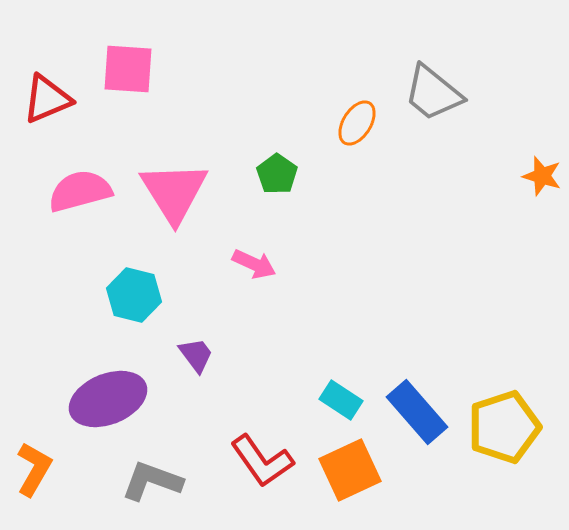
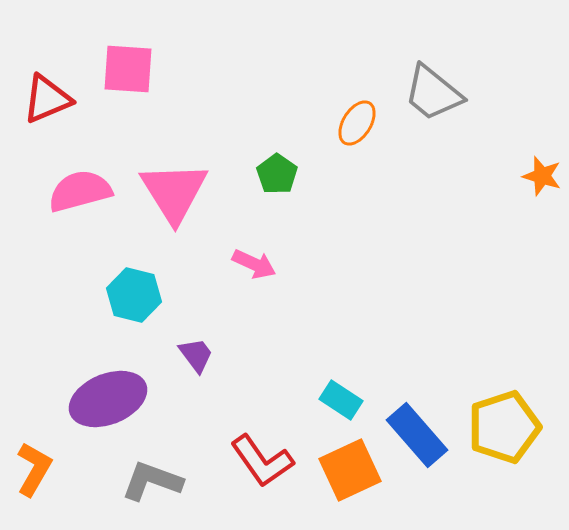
blue rectangle: moved 23 px down
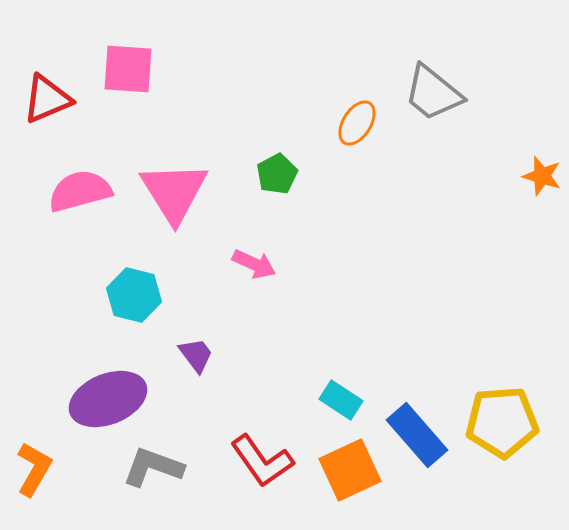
green pentagon: rotated 9 degrees clockwise
yellow pentagon: moved 2 px left, 5 px up; rotated 14 degrees clockwise
gray L-shape: moved 1 px right, 14 px up
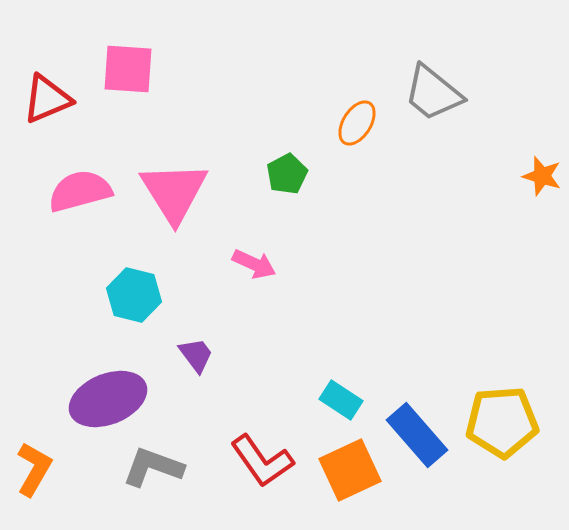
green pentagon: moved 10 px right
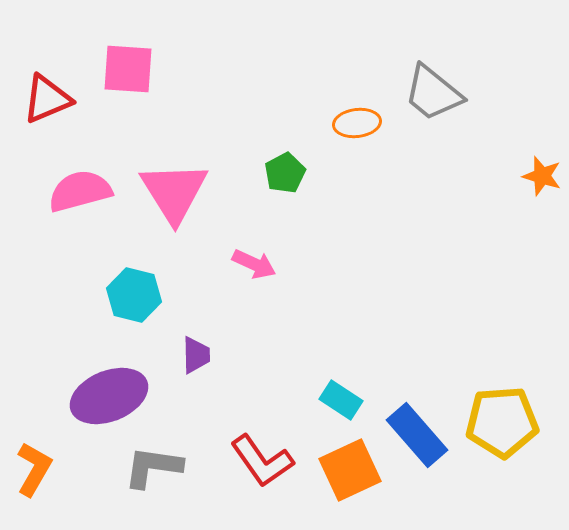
orange ellipse: rotated 51 degrees clockwise
green pentagon: moved 2 px left, 1 px up
purple trapezoid: rotated 36 degrees clockwise
purple ellipse: moved 1 px right, 3 px up
gray L-shape: rotated 12 degrees counterclockwise
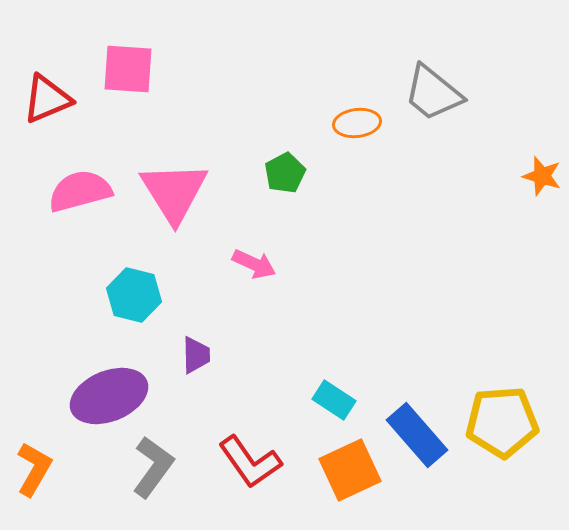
cyan rectangle: moved 7 px left
red L-shape: moved 12 px left, 1 px down
gray L-shape: rotated 118 degrees clockwise
